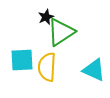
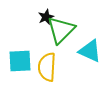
green triangle: moved 2 px up; rotated 12 degrees counterclockwise
cyan square: moved 2 px left, 1 px down
cyan triangle: moved 4 px left, 19 px up
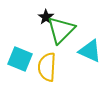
black star: rotated 14 degrees counterclockwise
cyan square: moved 2 px up; rotated 25 degrees clockwise
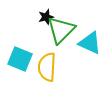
black star: rotated 21 degrees clockwise
cyan triangle: moved 8 px up
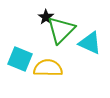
black star: rotated 21 degrees counterclockwise
yellow semicircle: moved 1 px right, 1 px down; rotated 88 degrees clockwise
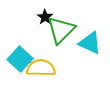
black star: moved 1 px left
cyan square: rotated 20 degrees clockwise
yellow semicircle: moved 7 px left
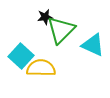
black star: rotated 28 degrees clockwise
cyan triangle: moved 3 px right, 2 px down
cyan square: moved 1 px right, 3 px up
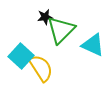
yellow semicircle: rotated 56 degrees clockwise
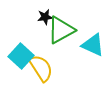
green triangle: rotated 16 degrees clockwise
